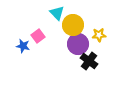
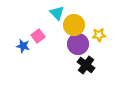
yellow circle: moved 1 px right
black cross: moved 3 px left, 4 px down
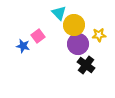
cyan triangle: moved 2 px right
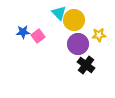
yellow circle: moved 5 px up
blue star: moved 14 px up; rotated 16 degrees counterclockwise
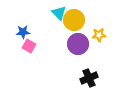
pink square: moved 9 px left, 10 px down; rotated 24 degrees counterclockwise
black cross: moved 3 px right, 13 px down; rotated 30 degrees clockwise
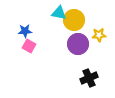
cyan triangle: rotated 35 degrees counterclockwise
blue star: moved 2 px right, 1 px up
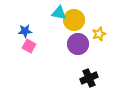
yellow star: moved 1 px up; rotated 16 degrees counterclockwise
